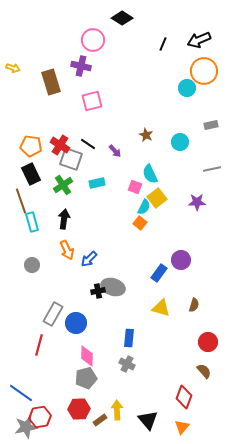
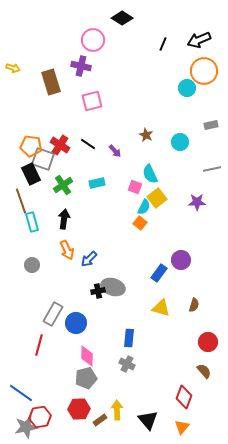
gray square at (71, 159): moved 28 px left
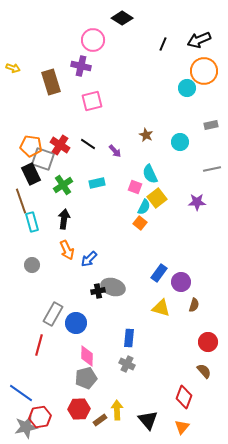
purple circle at (181, 260): moved 22 px down
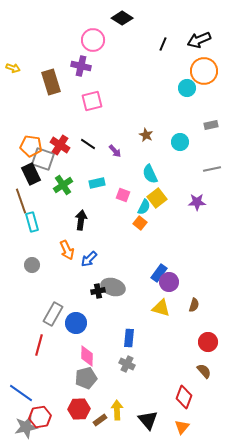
pink square at (135, 187): moved 12 px left, 8 px down
black arrow at (64, 219): moved 17 px right, 1 px down
purple circle at (181, 282): moved 12 px left
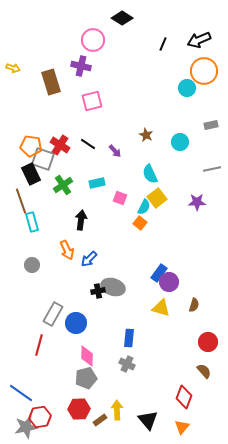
pink square at (123, 195): moved 3 px left, 3 px down
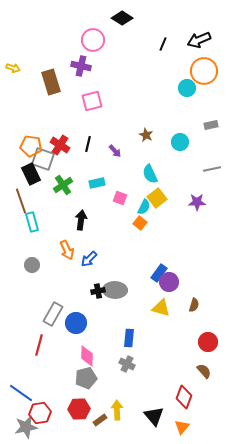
black line at (88, 144): rotated 70 degrees clockwise
gray ellipse at (113, 287): moved 2 px right, 3 px down; rotated 15 degrees counterclockwise
red hexagon at (40, 417): moved 4 px up
black triangle at (148, 420): moved 6 px right, 4 px up
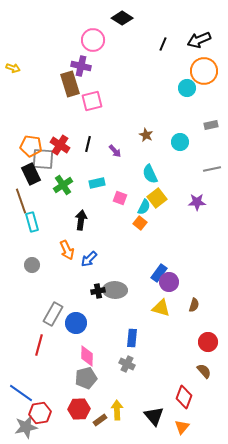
brown rectangle at (51, 82): moved 19 px right, 2 px down
gray square at (43, 159): rotated 15 degrees counterclockwise
blue rectangle at (129, 338): moved 3 px right
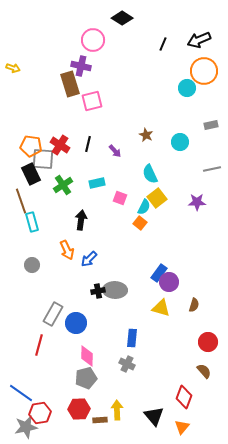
brown rectangle at (100, 420): rotated 32 degrees clockwise
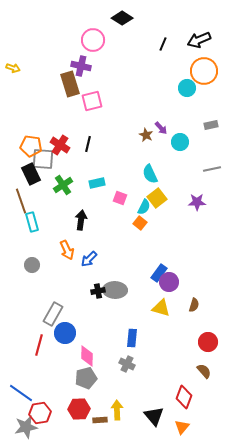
purple arrow at (115, 151): moved 46 px right, 23 px up
blue circle at (76, 323): moved 11 px left, 10 px down
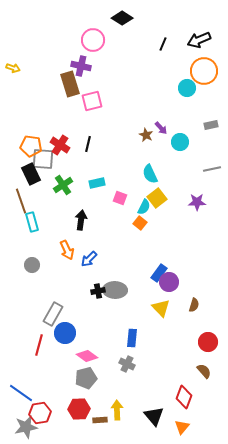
yellow triangle at (161, 308): rotated 30 degrees clockwise
pink diamond at (87, 356): rotated 55 degrees counterclockwise
